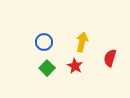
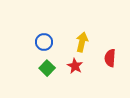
red semicircle: rotated 12 degrees counterclockwise
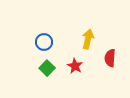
yellow arrow: moved 6 px right, 3 px up
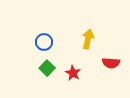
red semicircle: moved 1 px right, 5 px down; rotated 90 degrees counterclockwise
red star: moved 2 px left, 7 px down
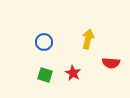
green square: moved 2 px left, 7 px down; rotated 28 degrees counterclockwise
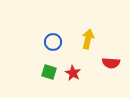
blue circle: moved 9 px right
green square: moved 4 px right, 3 px up
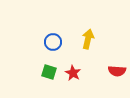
red semicircle: moved 6 px right, 8 px down
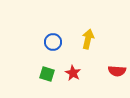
green square: moved 2 px left, 2 px down
